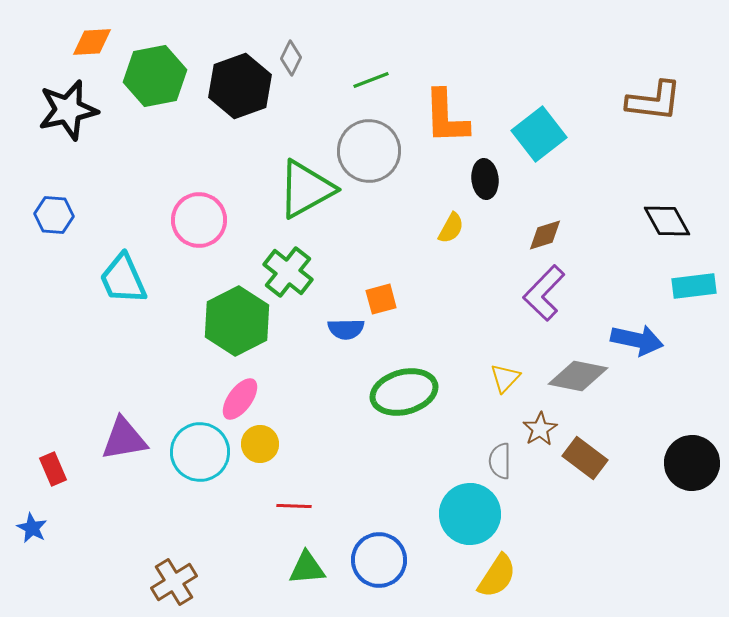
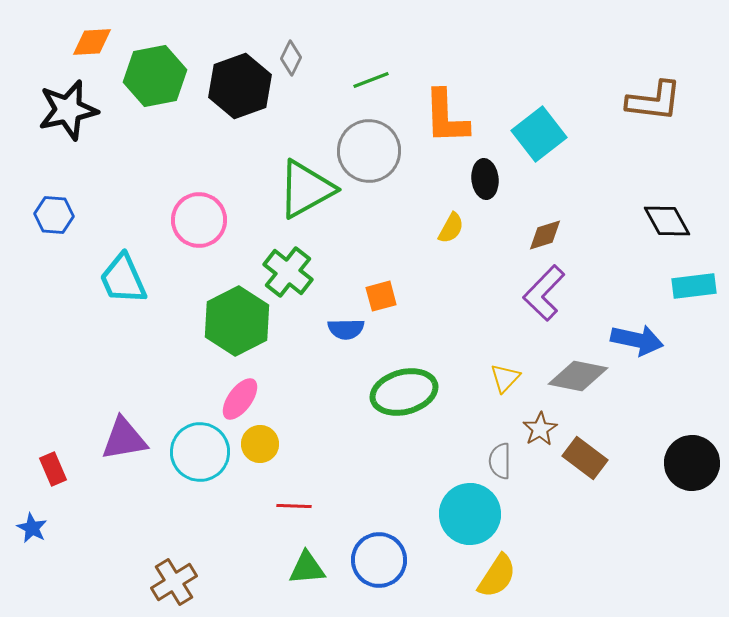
orange square at (381, 299): moved 3 px up
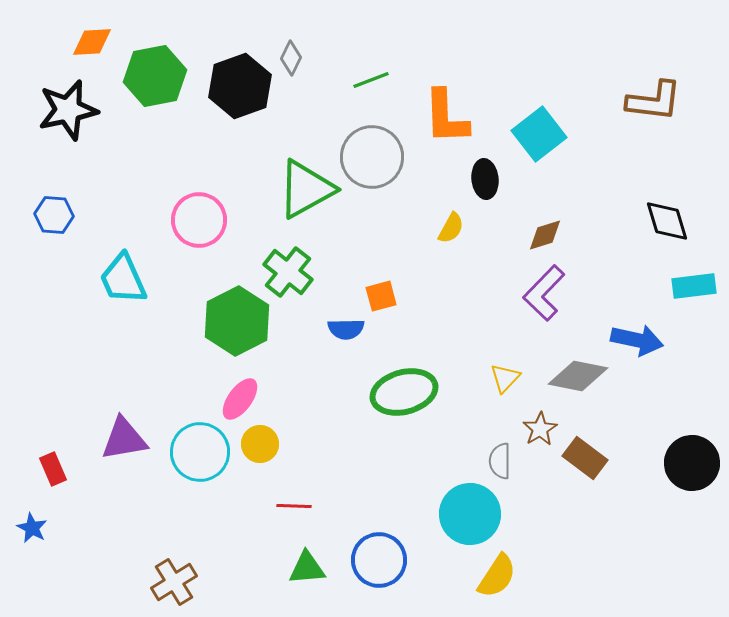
gray circle at (369, 151): moved 3 px right, 6 px down
black diamond at (667, 221): rotated 12 degrees clockwise
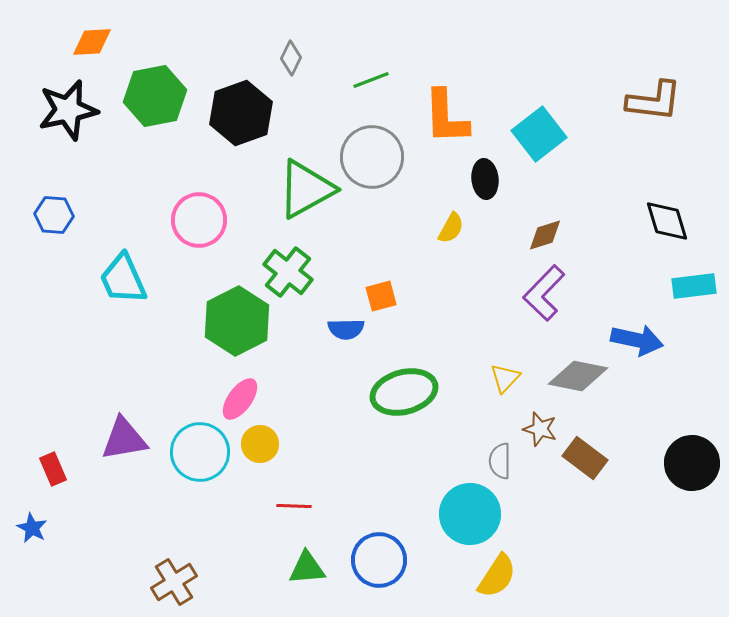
green hexagon at (155, 76): moved 20 px down
black hexagon at (240, 86): moved 1 px right, 27 px down
brown star at (540, 429): rotated 24 degrees counterclockwise
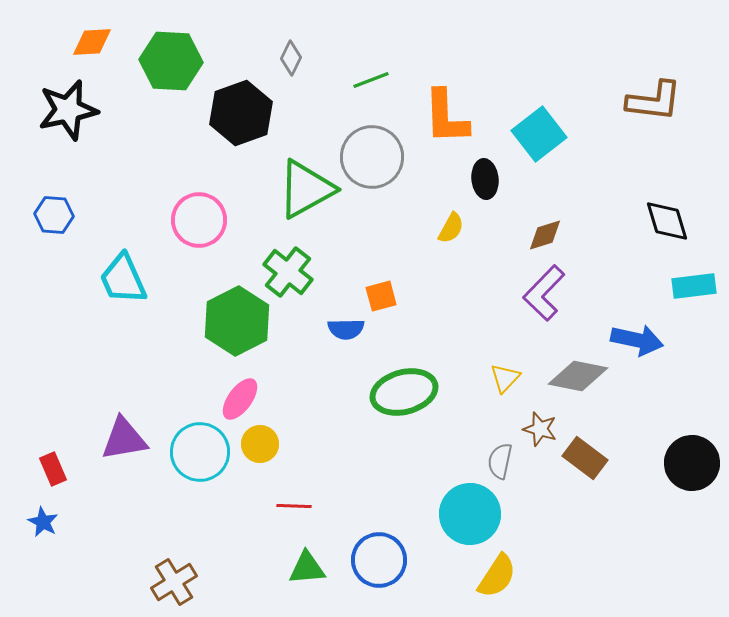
green hexagon at (155, 96): moved 16 px right, 35 px up; rotated 14 degrees clockwise
gray semicircle at (500, 461): rotated 12 degrees clockwise
blue star at (32, 528): moved 11 px right, 6 px up
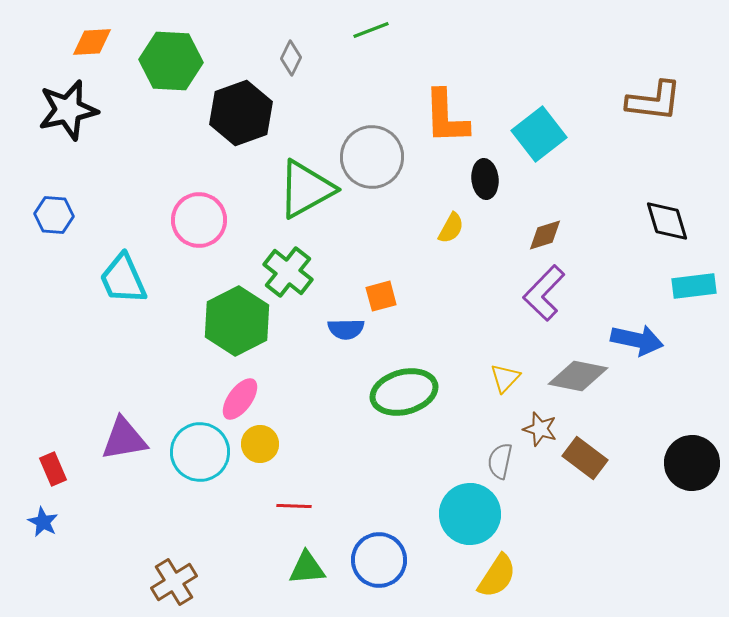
green line at (371, 80): moved 50 px up
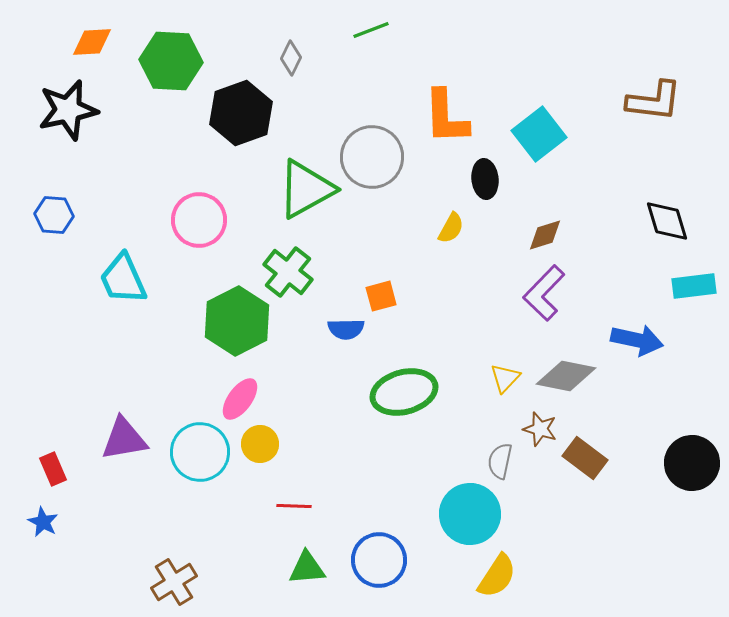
gray diamond at (578, 376): moved 12 px left
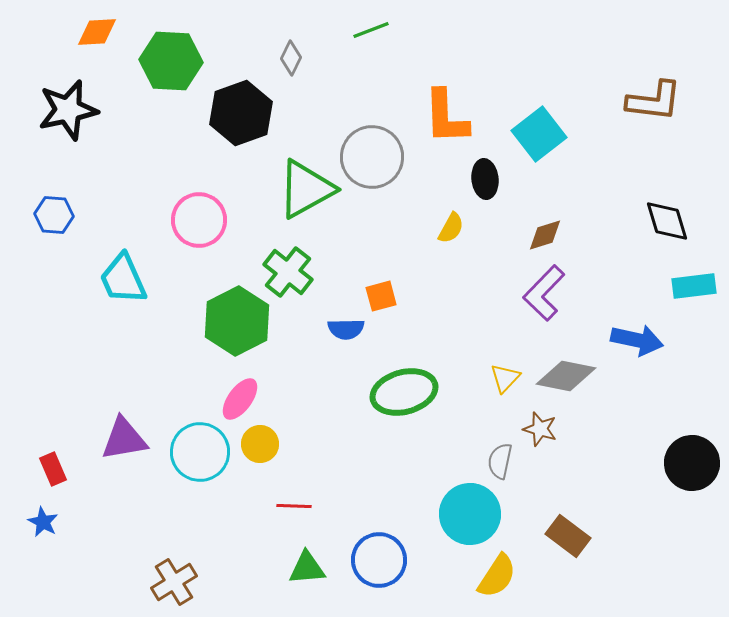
orange diamond at (92, 42): moved 5 px right, 10 px up
brown rectangle at (585, 458): moved 17 px left, 78 px down
